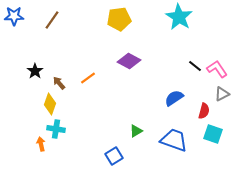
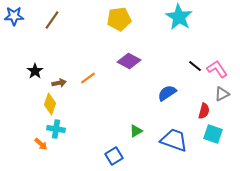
brown arrow: rotated 120 degrees clockwise
blue semicircle: moved 7 px left, 5 px up
orange arrow: rotated 144 degrees clockwise
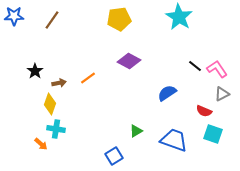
red semicircle: rotated 98 degrees clockwise
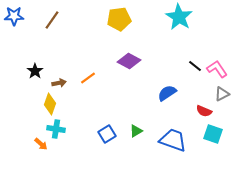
blue trapezoid: moved 1 px left
blue square: moved 7 px left, 22 px up
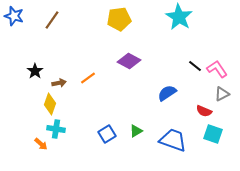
blue star: rotated 18 degrees clockwise
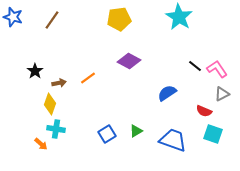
blue star: moved 1 px left, 1 px down
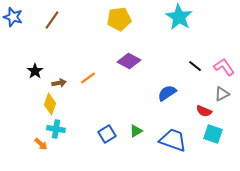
pink L-shape: moved 7 px right, 2 px up
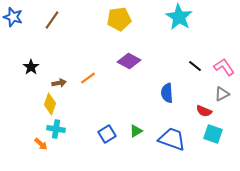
black star: moved 4 px left, 4 px up
blue semicircle: rotated 60 degrees counterclockwise
blue trapezoid: moved 1 px left, 1 px up
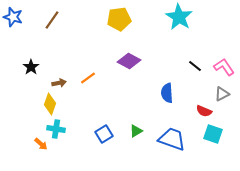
blue square: moved 3 px left
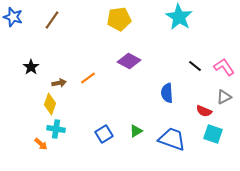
gray triangle: moved 2 px right, 3 px down
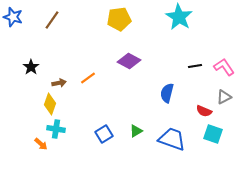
black line: rotated 48 degrees counterclockwise
blue semicircle: rotated 18 degrees clockwise
